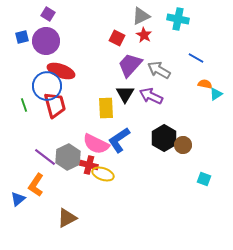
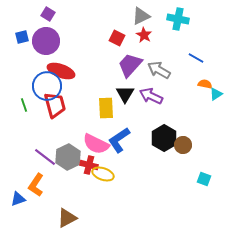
blue triangle: rotated 21 degrees clockwise
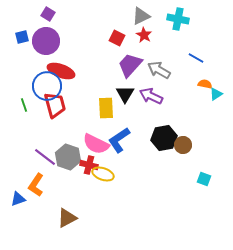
black hexagon: rotated 20 degrees clockwise
gray hexagon: rotated 15 degrees counterclockwise
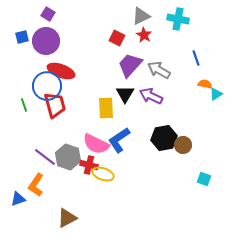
blue line: rotated 42 degrees clockwise
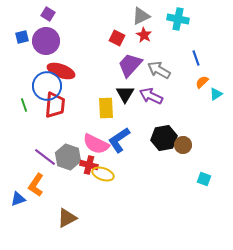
orange semicircle: moved 3 px left, 2 px up; rotated 56 degrees counterclockwise
red trapezoid: rotated 20 degrees clockwise
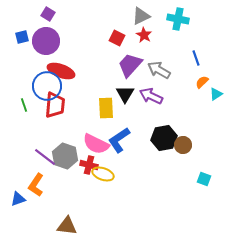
gray hexagon: moved 3 px left, 1 px up
brown triangle: moved 8 px down; rotated 35 degrees clockwise
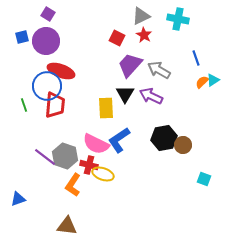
cyan triangle: moved 3 px left, 14 px up
orange L-shape: moved 37 px right
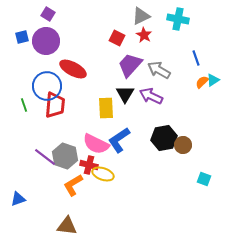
red ellipse: moved 12 px right, 2 px up; rotated 8 degrees clockwise
orange L-shape: rotated 25 degrees clockwise
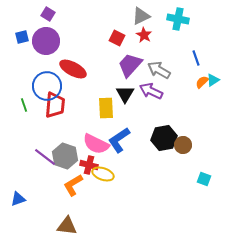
purple arrow: moved 5 px up
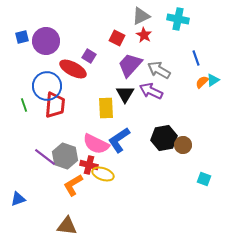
purple square: moved 41 px right, 42 px down
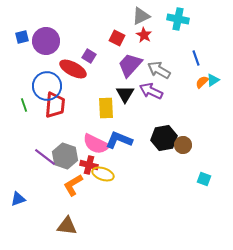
blue L-shape: rotated 56 degrees clockwise
